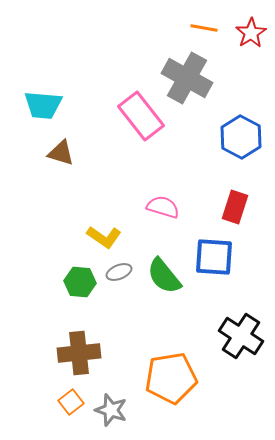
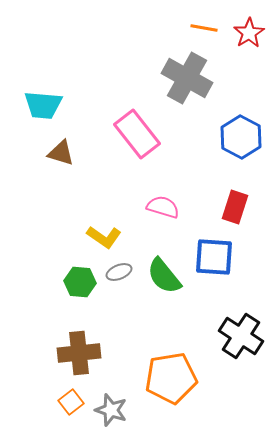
red star: moved 2 px left
pink rectangle: moved 4 px left, 18 px down
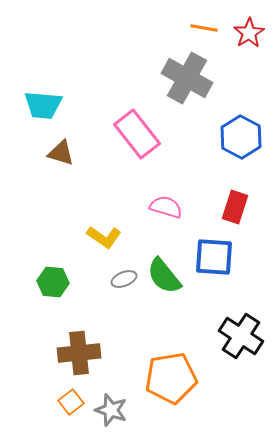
pink semicircle: moved 3 px right
gray ellipse: moved 5 px right, 7 px down
green hexagon: moved 27 px left
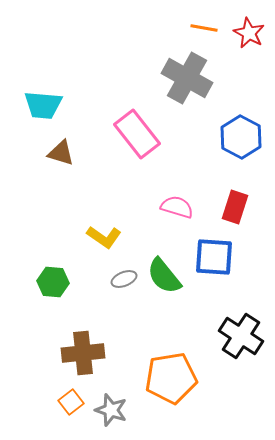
red star: rotated 12 degrees counterclockwise
pink semicircle: moved 11 px right
brown cross: moved 4 px right
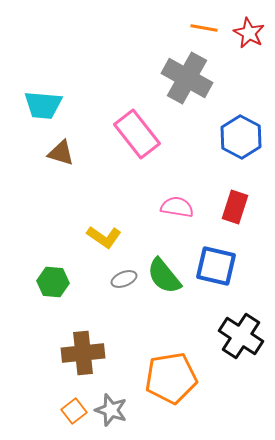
pink semicircle: rotated 8 degrees counterclockwise
blue square: moved 2 px right, 9 px down; rotated 9 degrees clockwise
orange square: moved 3 px right, 9 px down
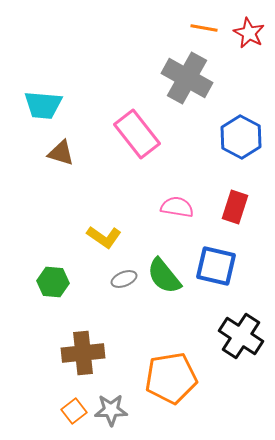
gray star: rotated 20 degrees counterclockwise
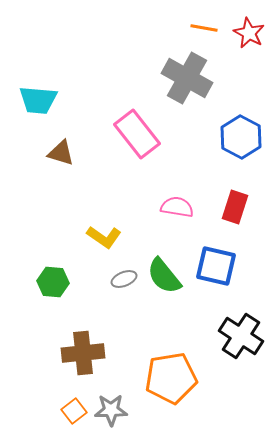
cyan trapezoid: moved 5 px left, 5 px up
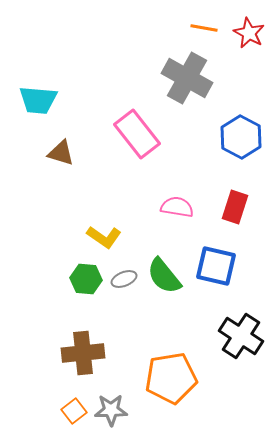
green hexagon: moved 33 px right, 3 px up
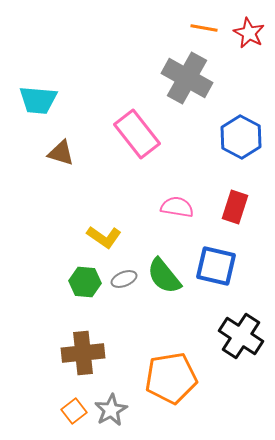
green hexagon: moved 1 px left, 3 px down
gray star: rotated 28 degrees counterclockwise
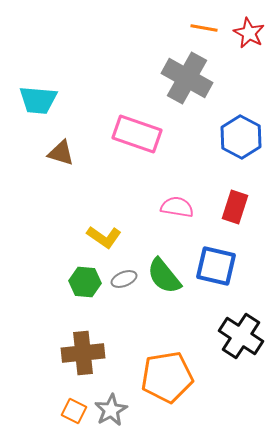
pink rectangle: rotated 33 degrees counterclockwise
orange pentagon: moved 4 px left, 1 px up
orange square: rotated 25 degrees counterclockwise
